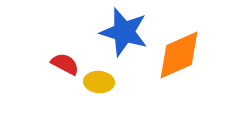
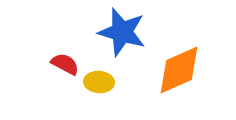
blue star: moved 2 px left
orange diamond: moved 15 px down
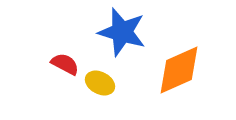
yellow ellipse: moved 1 px right, 1 px down; rotated 24 degrees clockwise
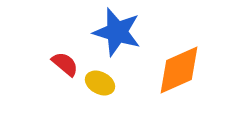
blue star: moved 5 px left
red semicircle: rotated 12 degrees clockwise
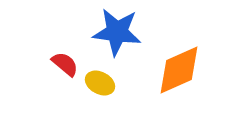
blue star: rotated 9 degrees counterclockwise
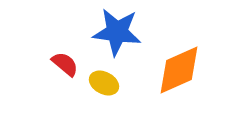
yellow ellipse: moved 4 px right
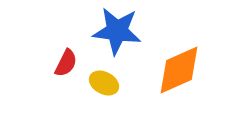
blue star: moved 1 px up
red semicircle: moved 1 px right, 1 px up; rotated 76 degrees clockwise
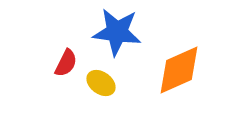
blue star: moved 1 px down
yellow ellipse: moved 3 px left; rotated 8 degrees clockwise
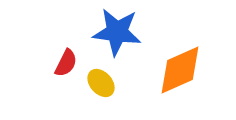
orange diamond: moved 1 px right
yellow ellipse: rotated 12 degrees clockwise
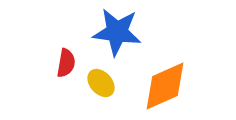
red semicircle: rotated 16 degrees counterclockwise
orange diamond: moved 15 px left, 16 px down
